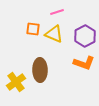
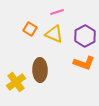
orange square: moved 3 px left; rotated 24 degrees clockwise
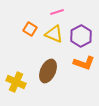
purple hexagon: moved 4 px left
brown ellipse: moved 8 px right, 1 px down; rotated 25 degrees clockwise
yellow cross: rotated 30 degrees counterclockwise
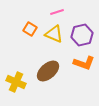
purple hexagon: moved 1 px right, 1 px up; rotated 15 degrees clockwise
brown ellipse: rotated 25 degrees clockwise
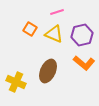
orange L-shape: rotated 20 degrees clockwise
brown ellipse: rotated 25 degrees counterclockwise
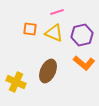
orange square: rotated 24 degrees counterclockwise
yellow triangle: moved 1 px up
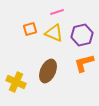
orange square: rotated 24 degrees counterclockwise
orange L-shape: rotated 125 degrees clockwise
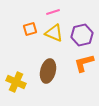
pink line: moved 4 px left
brown ellipse: rotated 10 degrees counterclockwise
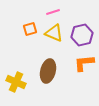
orange L-shape: rotated 10 degrees clockwise
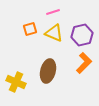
orange L-shape: rotated 140 degrees clockwise
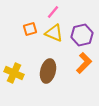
pink line: rotated 32 degrees counterclockwise
yellow cross: moved 2 px left, 9 px up
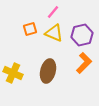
yellow cross: moved 1 px left
